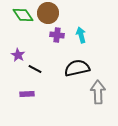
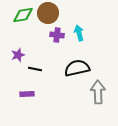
green diamond: rotated 65 degrees counterclockwise
cyan arrow: moved 2 px left, 2 px up
purple star: rotated 24 degrees clockwise
black line: rotated 16 degrees counterclockwise
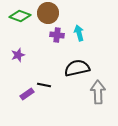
green diamond: moved 3 px left, 1 px down; rotated 30 degrees clockwise
black line: moved 9 px right, 16 px down
purple rectangle: rotated 32 degrees counterclockwise
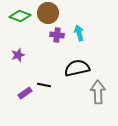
purple rectangle: moved 2 px left, 1 px up
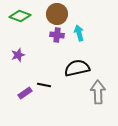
brown circle: moved 9 px right, 1 px down
